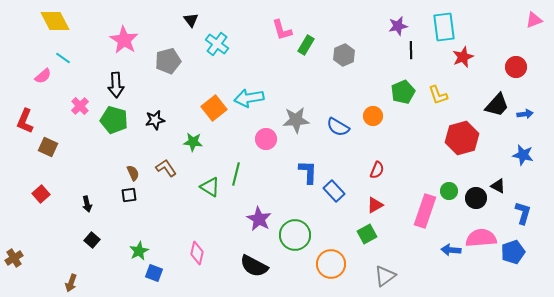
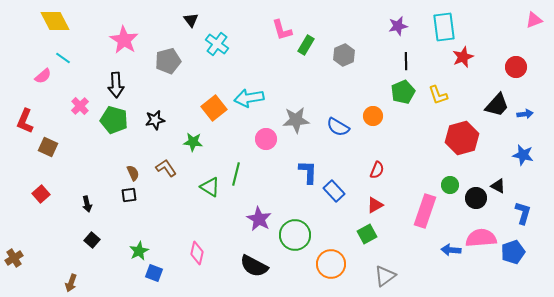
black line at (411, 50): moved 5 px left, 11 px down
green circle at (449, 191): moved 1 px right, 6 px up
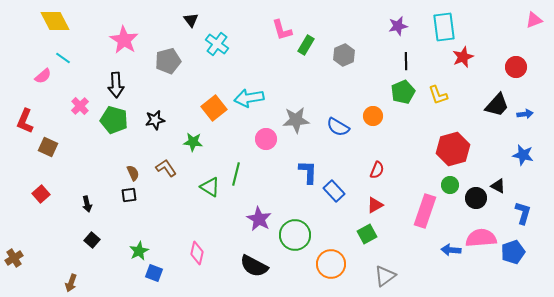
red hexagon at (462, 138): moved 9 px left, 11 px down
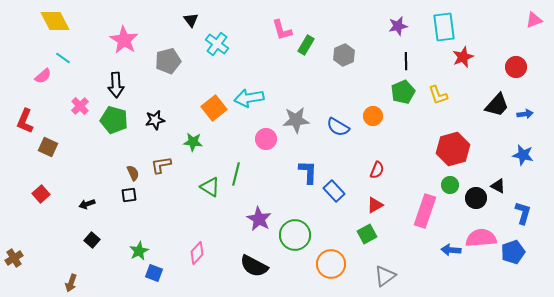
brown L-shape at (166, 168): moved 5 px left, 3 px up; rotated 65 degrees counterclockwise
black arrow at (87, 204): rotated 84 degrees clockwise
pink diamond at (197, 253): rotated 30 degrees clockwise
